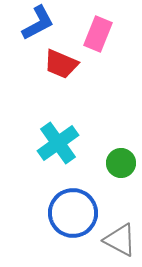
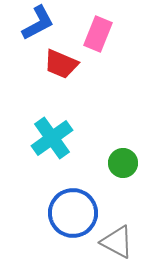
cyan cross: moved 6 px left, 5 px up
green circle: moved 2 px right
gray triangle: moved 3 px left, 2 px down
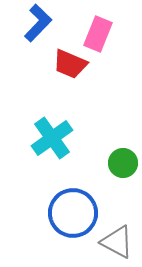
blue L-shape: rotated 18 degrees counterclockwise
red trapezoid: moved 9 px right
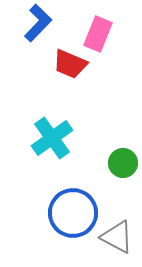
gray triangle: moved 5 px up
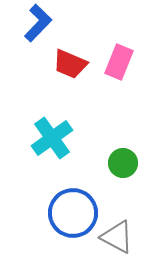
pink rectangle: moved 21 px right, 28 px down
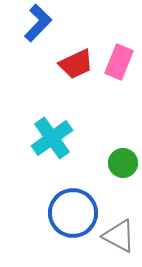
red trapezoid: moved 6 px right; rotated 48 degrees counterclockwise
gray triangle: moved 2 px right, 1 px up
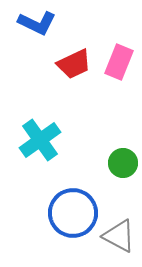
blue L-shape: moved 1 px left; rotated 72 degrees clockwise
red trapezoid: moved 2 px left
cyan cross: moved 12 px left, 2 px down
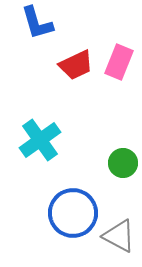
blue L-shape: rotated 48 degrees clockwise
red trapezoid: moved 2 px right, 1 px down
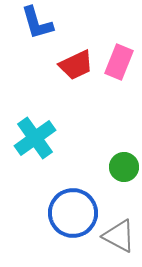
cyan cross: moved 5 px left, 2 px up
green circle: moved 1 px right, 4 px down
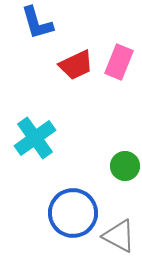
green circle: moved 1 px right, 1 px up
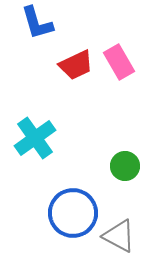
pink rectangle: rotated 52 degrees counterclockwise
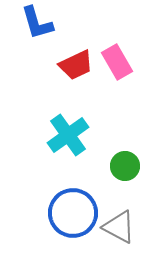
pink rectangle: moved 2 px left
cyan cross: moved 33 px right, 3 px up
gray triangle: moved 9 px up
